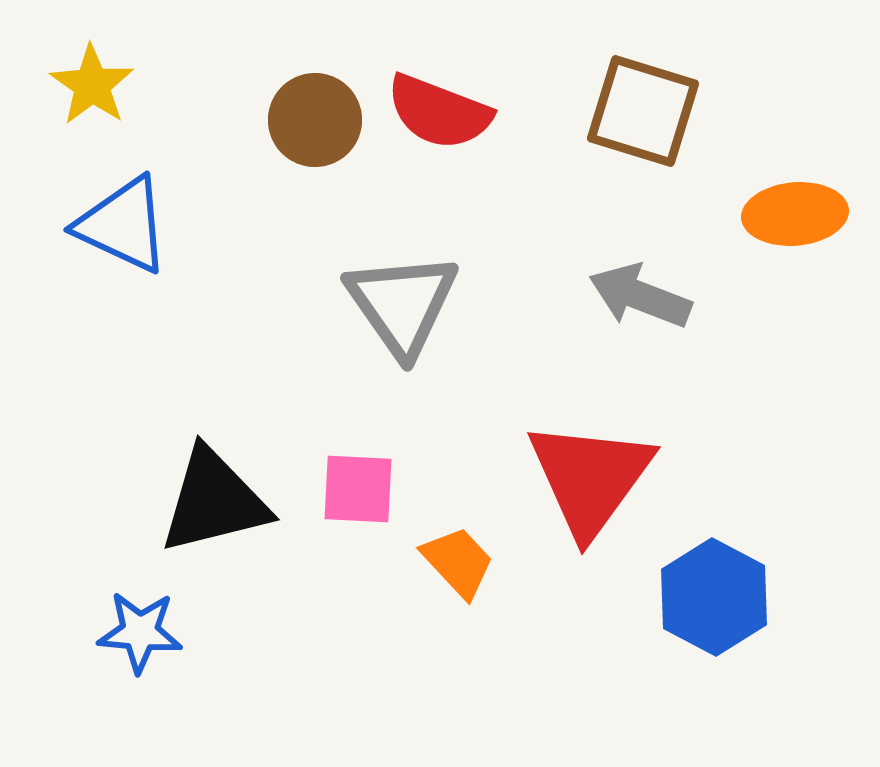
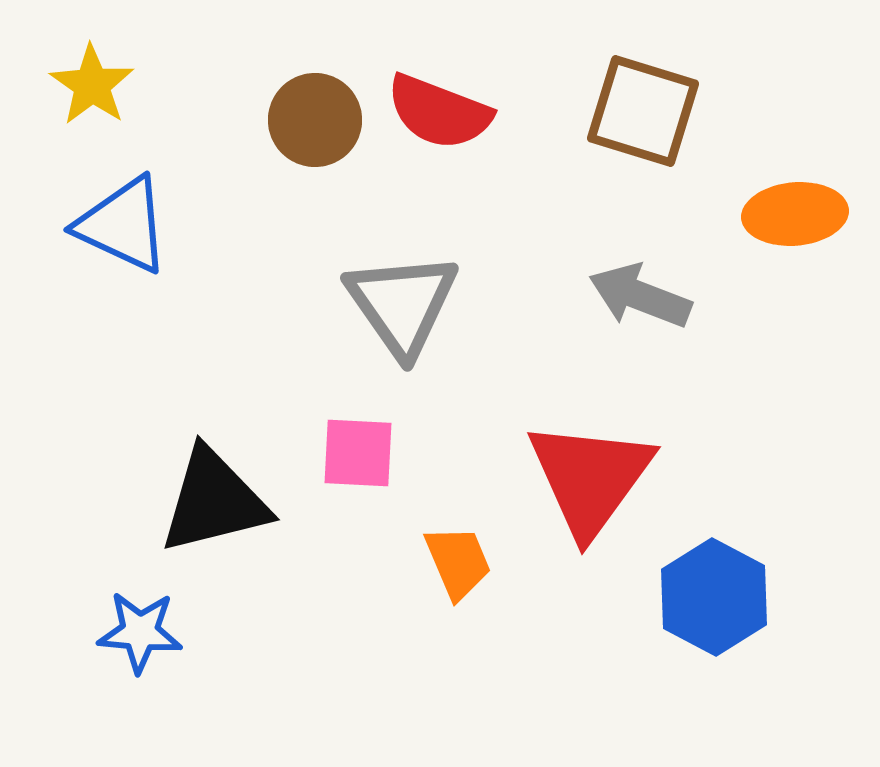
pink square: moved 36 px up
orange trapezoid: rotated 20 degrees clockwise
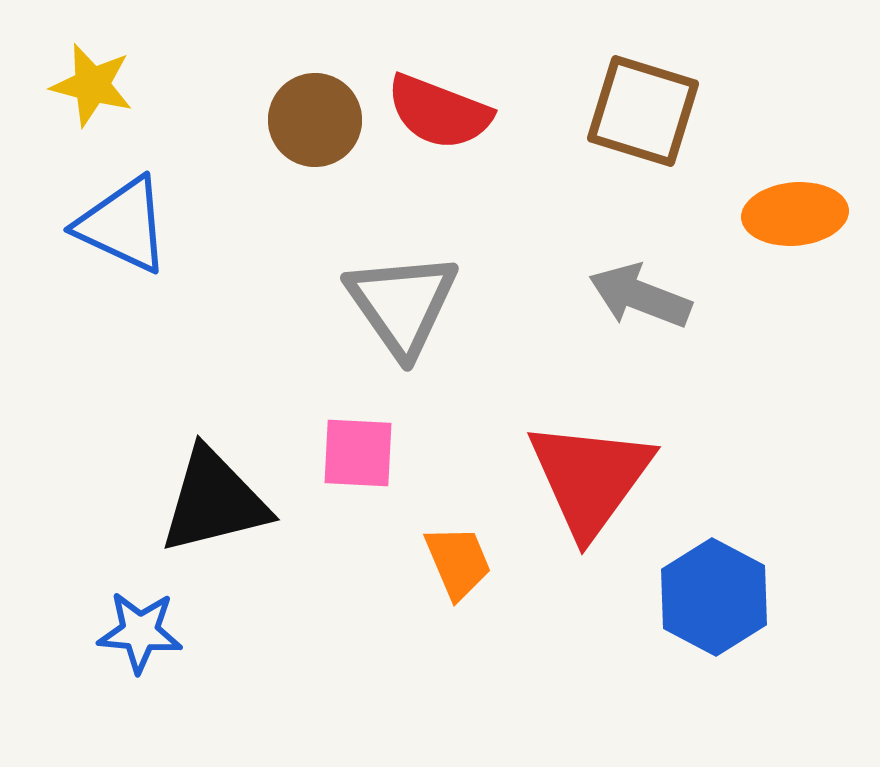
yellow star: rotated 20 degrees counterclockwise
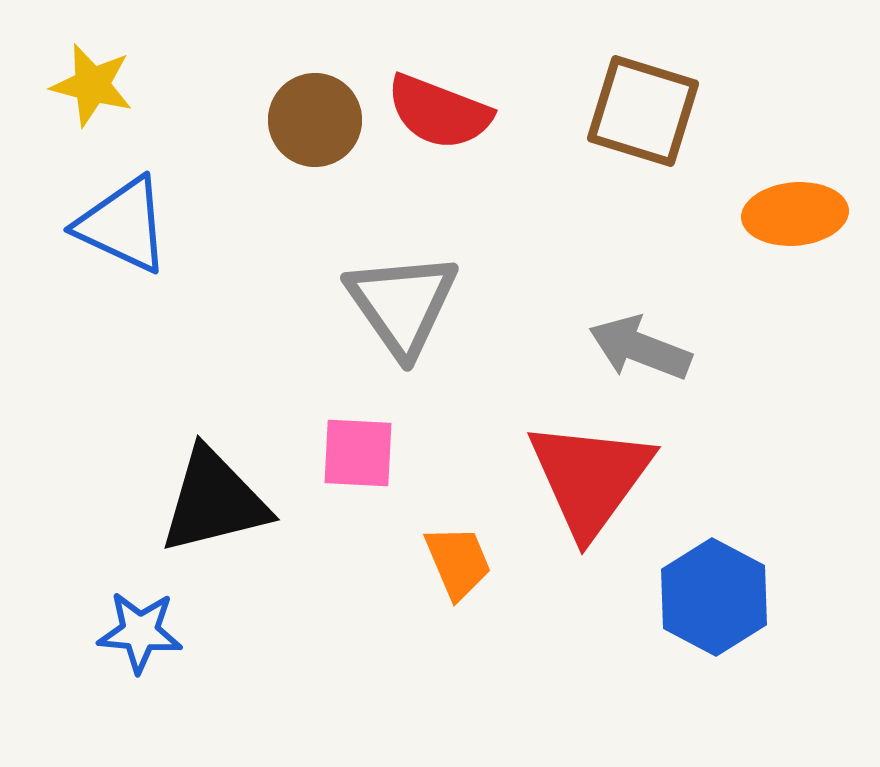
gray arrow: moved 52 px down
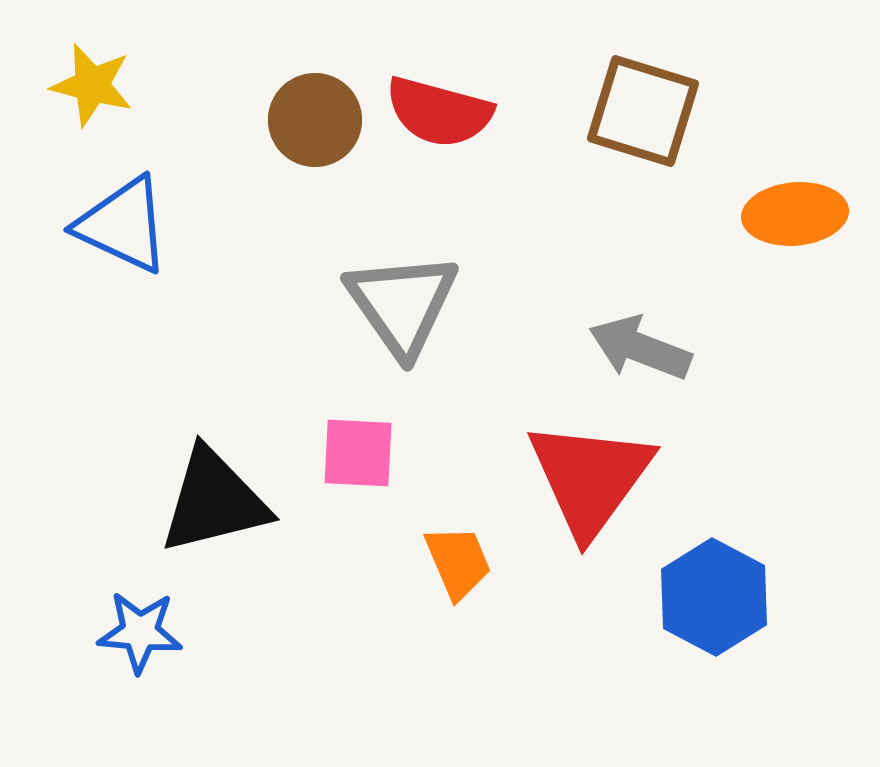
red semicircle: rotated 6 degrees counterclockwise
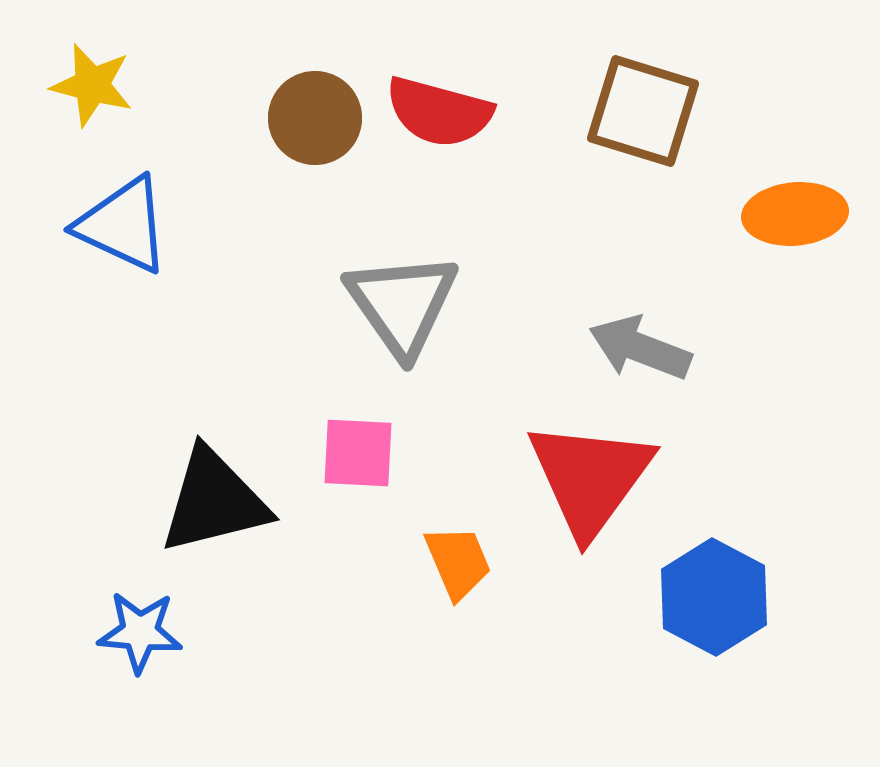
brown circle: moved 2 px up
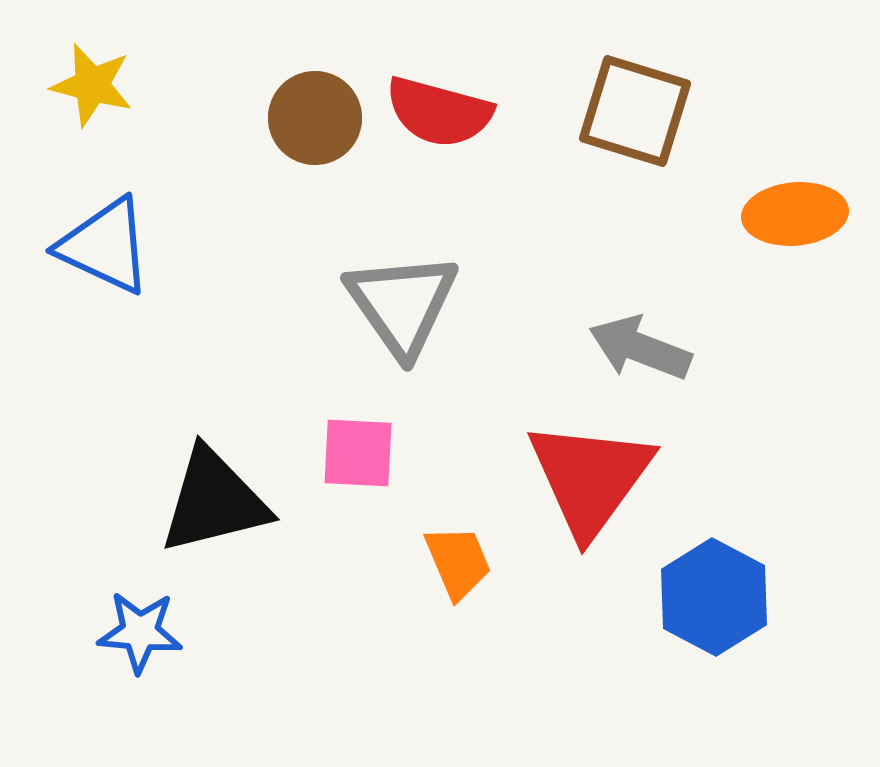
brown square: moved 8 px left
blue triangle: moved 18 px left, 21 px down
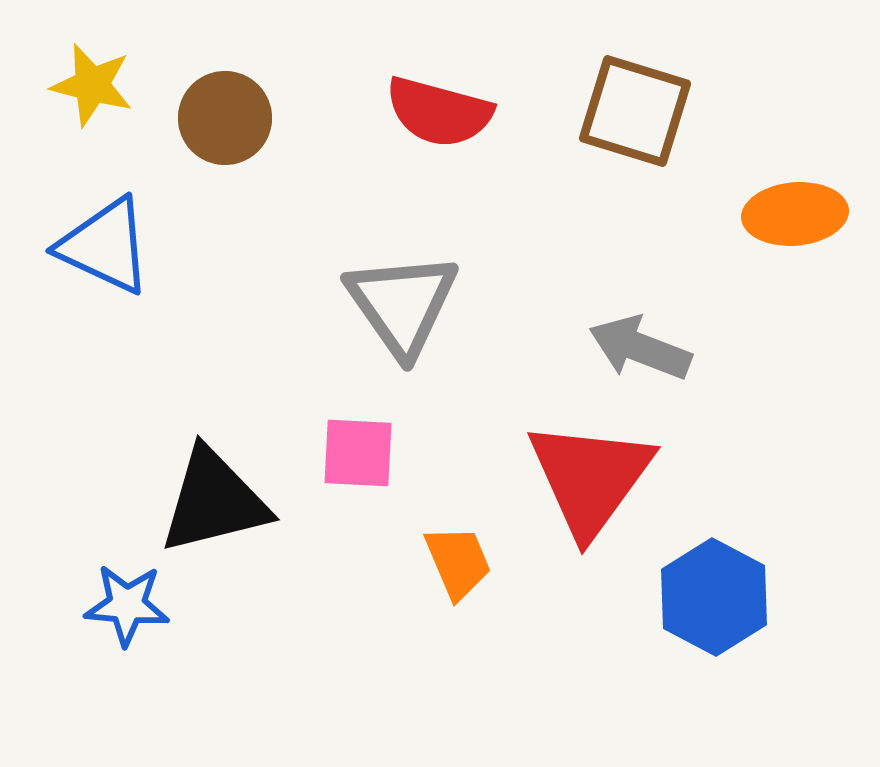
brown circle: moved 90 px left
blue star: moved 13 px left, 27 px up
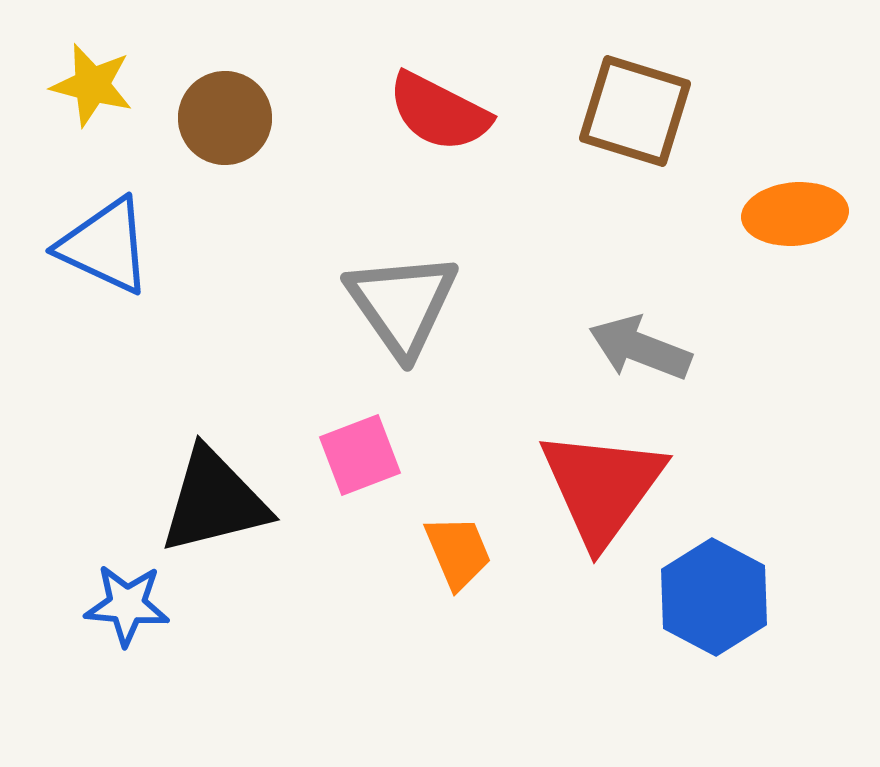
red semicircle: rotated 12 degrees clockwise
pink square: moved 2 px right, 2 px down; rotated 24 degrees counterclockwise
red triangle: moved 12 px right, 9 px down
orange trapezoid: moved 10 px up
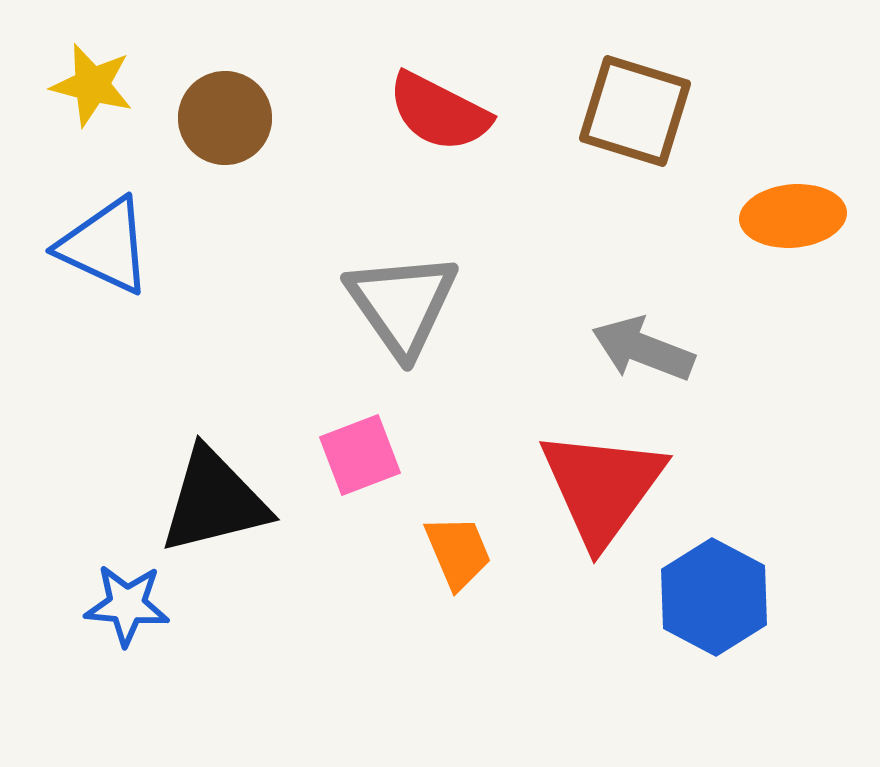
orange ellipse: moved 2 px left, 2 px down
gray arrow: moved 3 px right, 1 px down
